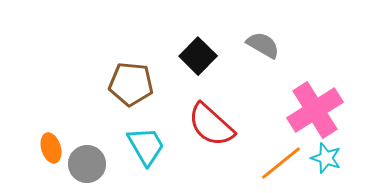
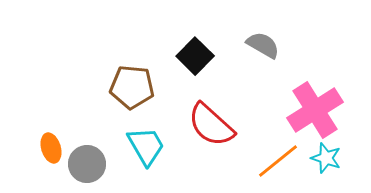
black square: moved 3 px left
brown pentagon: moved 1 px right, 3 px down
orange line: moved 3 px left, 2 px up
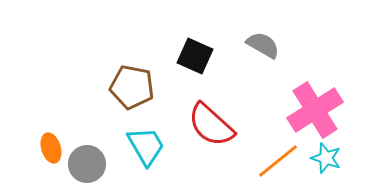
black square: rotated 21 degrees counterclockwise
brown pentagon: rotated 6 degrees clockwise
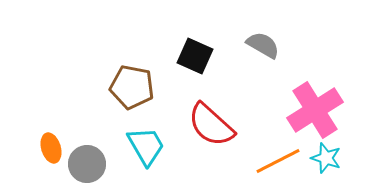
orange line: rotated 12 degrees clockwise
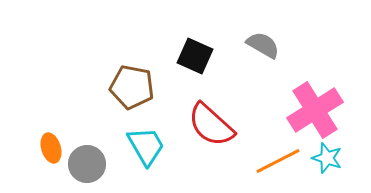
cyan star: moved 1 px right
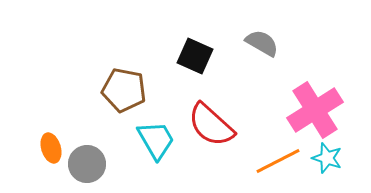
gray semicircle: moved 1 px left, 2 px up
brown pentagon: moved 8 px left, 3 px down
cyan trapezoid: moved 10 px right, 6 px up
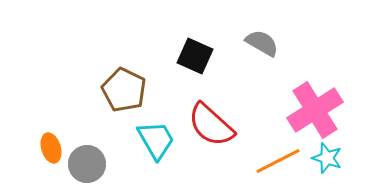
brown pentagon: rotated 15 degrees clockwise
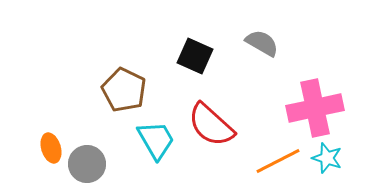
pink cross: moved 2 px up; rotated 20 degrees clockwise
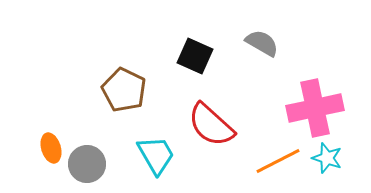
cyan trapezoid: moved 15 px down
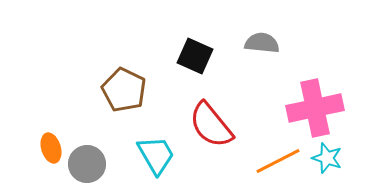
gray semicircle: rotated 24 degrees counterclockwise
red semicircle: rotated 9 degrees clockwise
